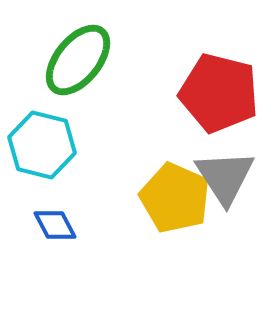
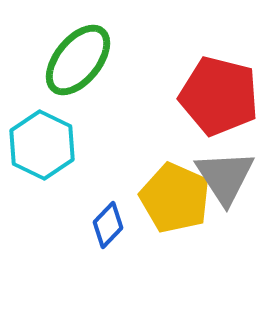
red pentagon: moved 3 px down
cyan hexagon: rotated 12 degrees clockwise
blue diamond: moved 53 px right; rotated 72 degrees clockwise
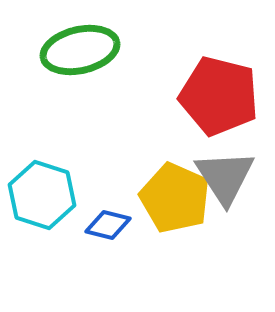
green ellipse: moved 2 px right, 10 px up; rotated 38 degrees clockwise
cyan hexagon: moved 50 px down; rotated 8 degrees counterclockwise
blue diamond: rotated 60 degrees clockwise
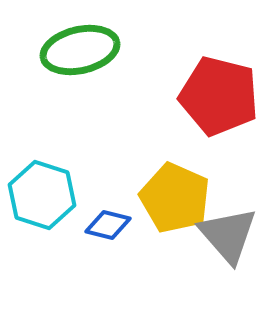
gray triangle: moved 3 px right, 58 px down; rotated 8 degrees counterclockwise
